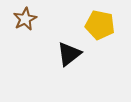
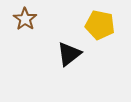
brown star: rotated 10 degrees counterclockwise
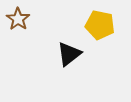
brown star: moved 7 px left
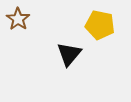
black triangle: rotated 12 degrees counterclockwise
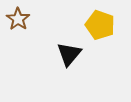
yellow pentagon: rotated 8 degrees clockwise
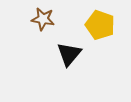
brown star: moved 25 px right; rotated 25 degrees counterclockwise
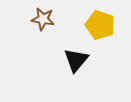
black triangle: moved 7 px right, 6 px down
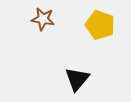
black triangle: moved 1 px right, 19 px down
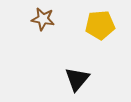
yellow pentagon: rotated 24 degrees counterclockwise
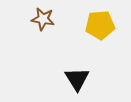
black triangle: rotated 12 degrees counterclockwise
